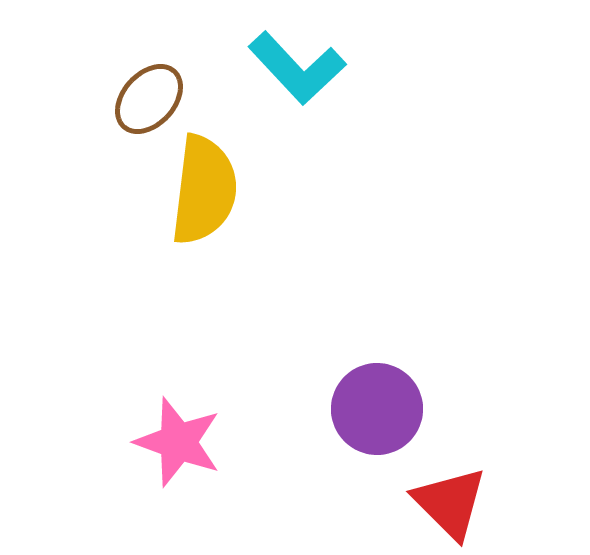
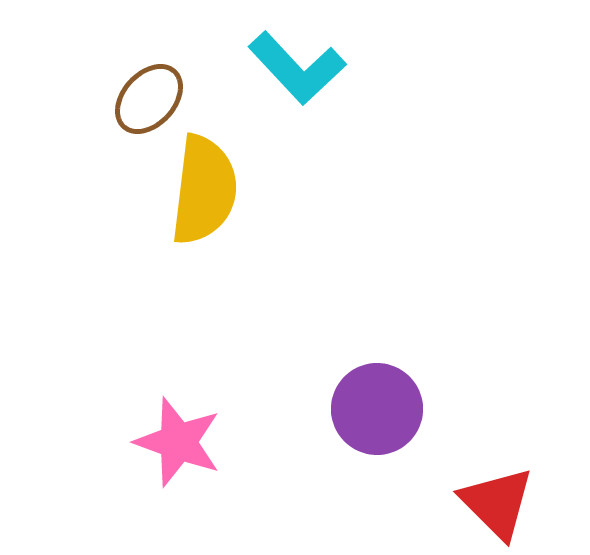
red triangle: moved 47 px right
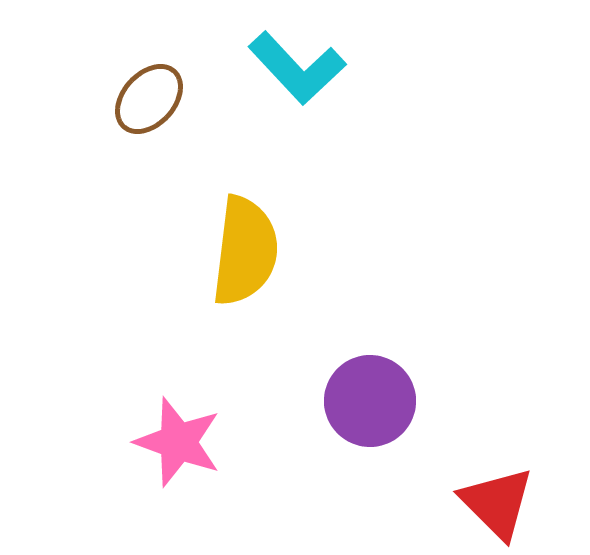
yellow semicircle: moved 41 px right, 61 px down
purple circle: moved 7 px left, 8 px up
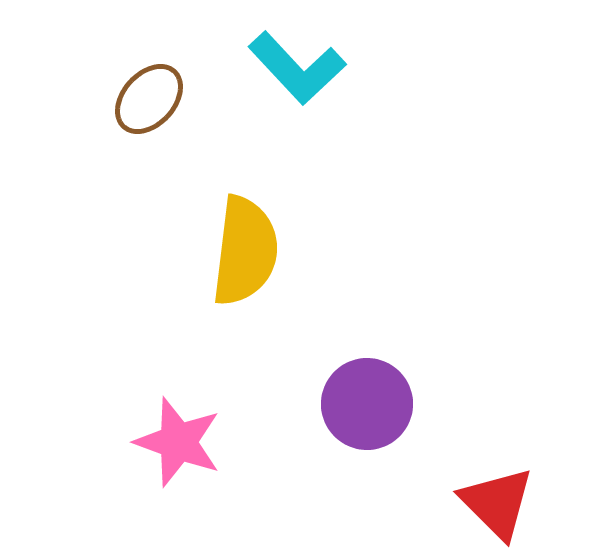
purple circle: moved 3 px left, 3 px down
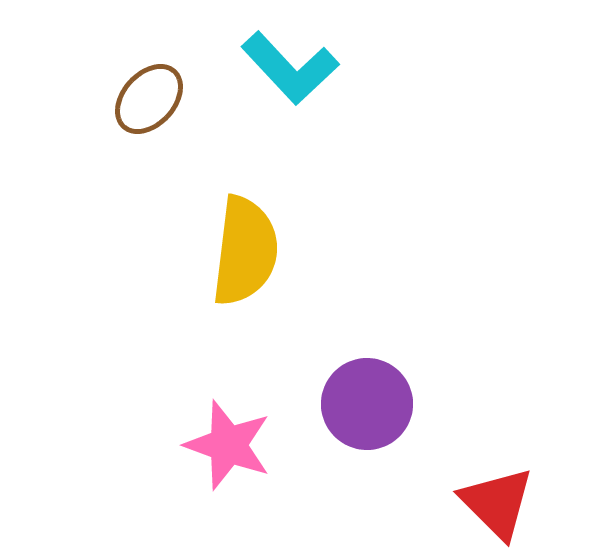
cyan L-shape: moved 7 px left
pink star: moved 50 px right, 3 px down
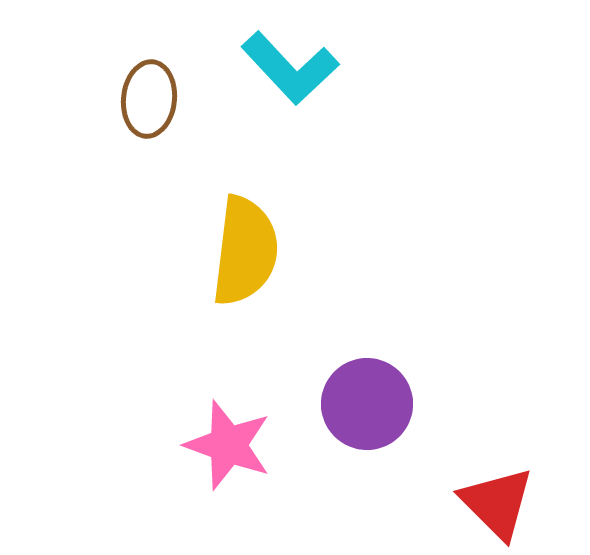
brown ellipse: rotated 36 degrees counterclockwise
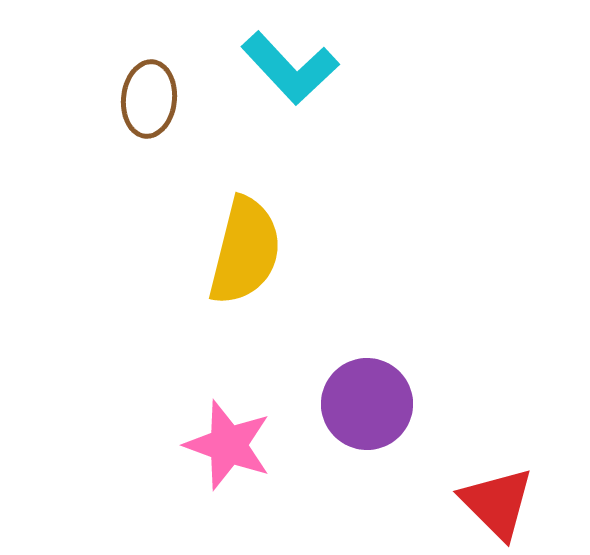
yellow semicircle: rotated 7 degrees clockwise
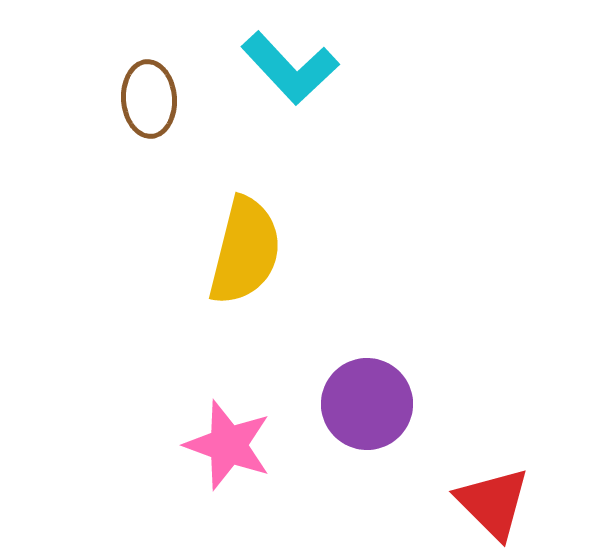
brown ellipse: rotated 10 degrees counterclockwise
red triangle: moved 4 px left
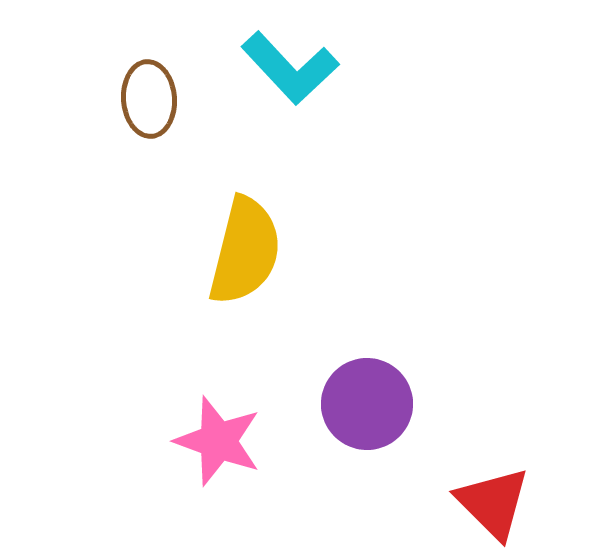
pink star: moved 10 px left, 4 px up
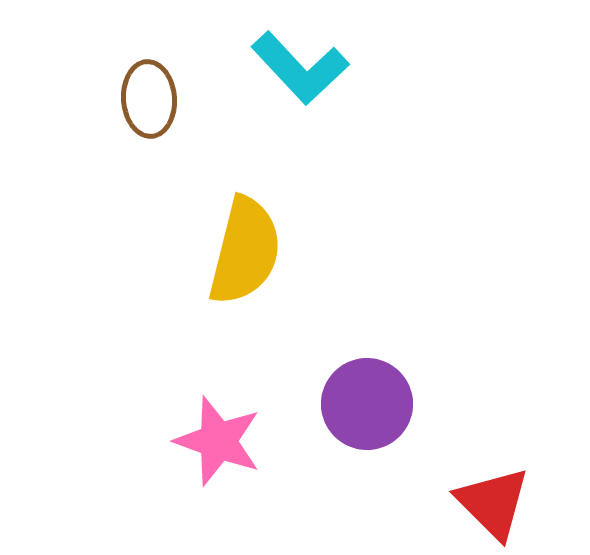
cyan L-shape: moved 10 px right
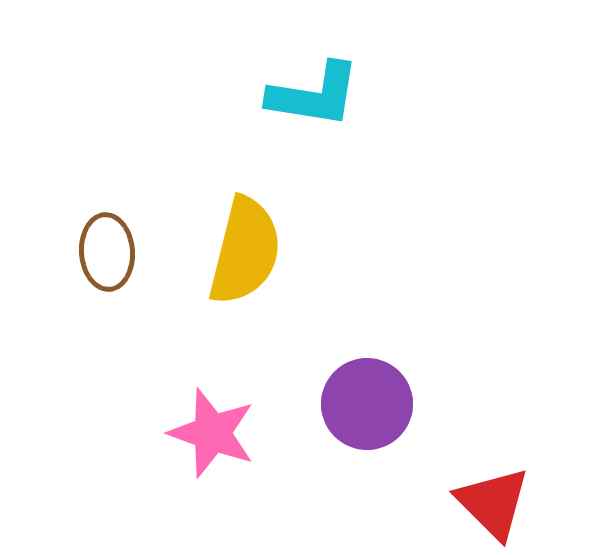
cyan L-shape: moved 14 px right, 27 px down; rotated 38 degrees counterclockwise
brown ellipse: moved 42 px left, 153 px down
pink star: moved 6 px left, 8 px up
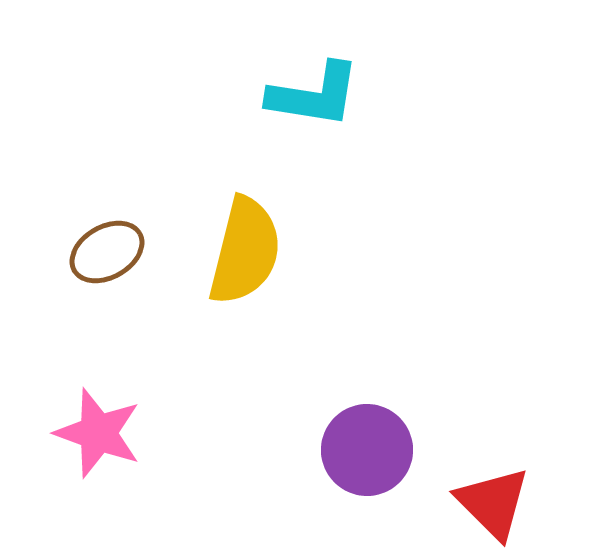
brown ellipse: rotated 64 degrees clockwise
purple circle: moved 46 px down
pink star: moved 114 px left
